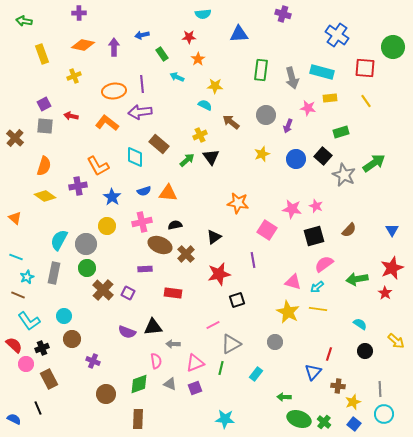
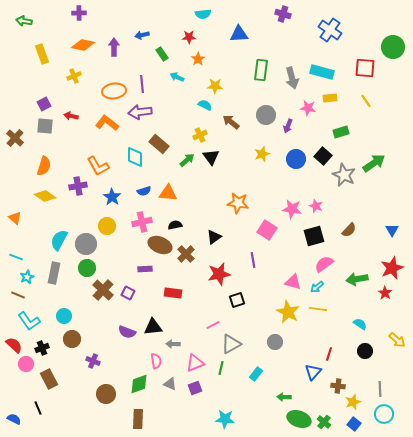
blue cross at (337, 35): moved 7 px left, 5 px up
yellow arrow at (396, 341): moved 1 px right, 1 px up
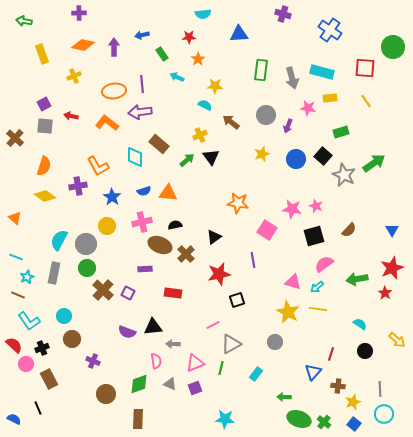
red line at (329, 354): moved 2 px right
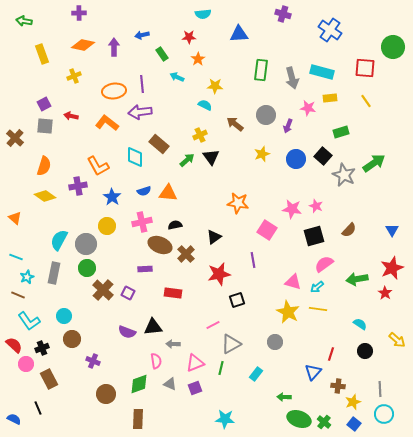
brown arrow at (231, 122): moved 4 px right, 2 px down
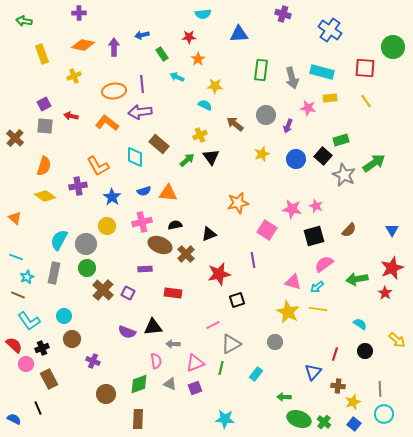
green rectangle at (341, 132): moved 8 px down
orange star at (238, 203): rotated 20 degrees counterclockwise
black triangle at (214, 237): moved 5 px left, 3 px up; rotated 14 degrees clockwise
red line at (331, 354): moved 4 px right
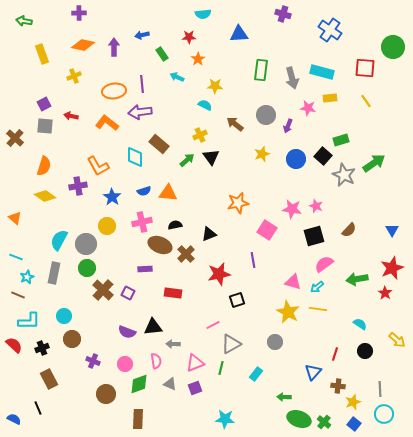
cyan L-shape at (29, 321): rotated 55 degrees counterclockwise
pink circle at (26, 364): moved 99 px right
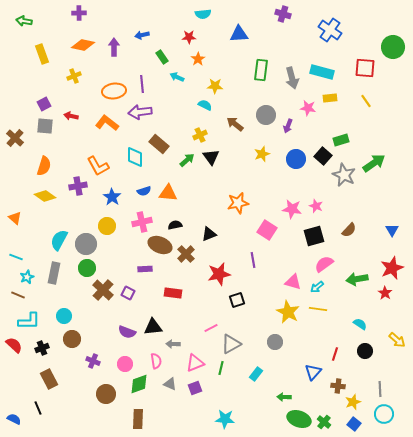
green rectangle at (162, 54): moved 3 px down
pink line at (213, 325): moved 2 px left, 3 px down
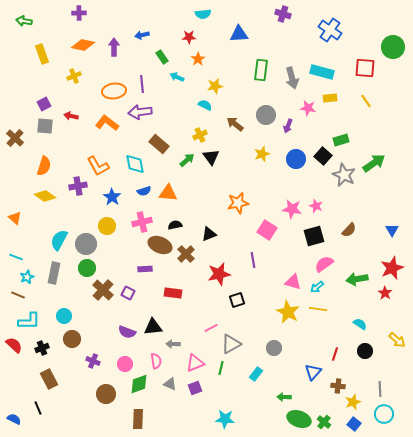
yellow star at (215, 86): rotated 14 degrees counterclockwise
cyan diamond at (135, 157): moved 7 px down; rotated 10 degrees counterclockwise
gray circle at (275, 342): moved 1 px left, 6 px down
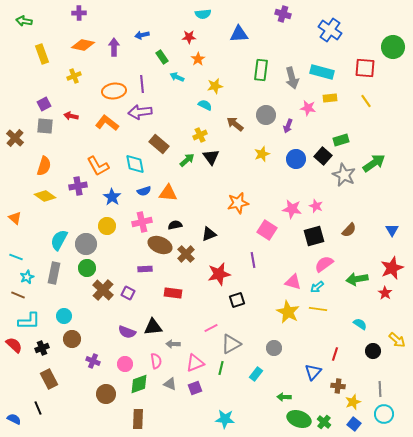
black circle at (365, 351): moved 8 px right
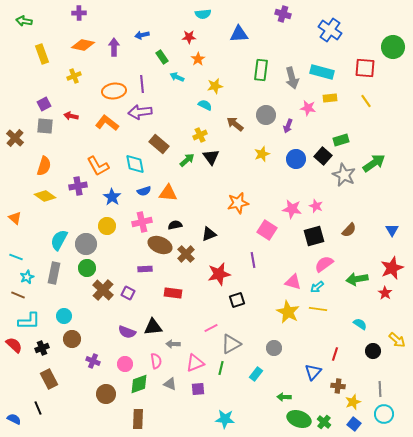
purple square at (195, 388): moved 3 px right, 1 px down; rotated 16 degrees clockwise
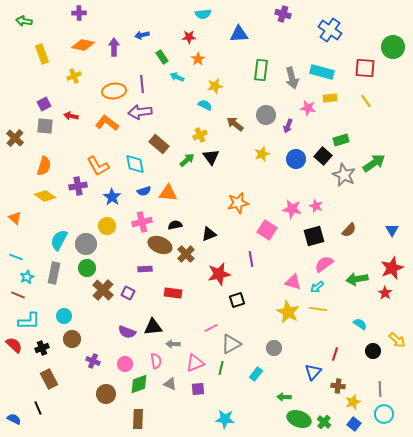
purple line at (253, 260): moved 2 px left, 1 px up
